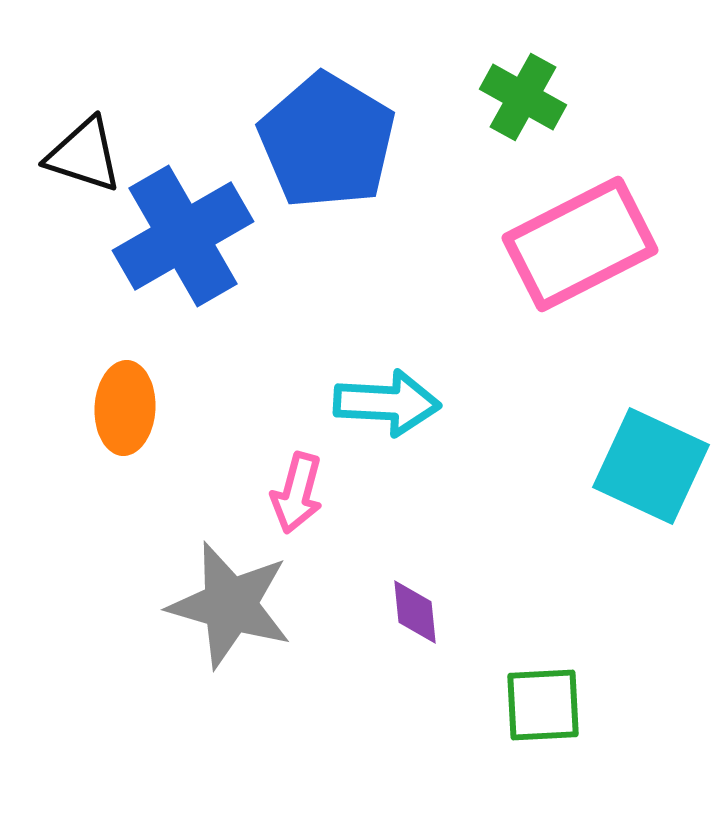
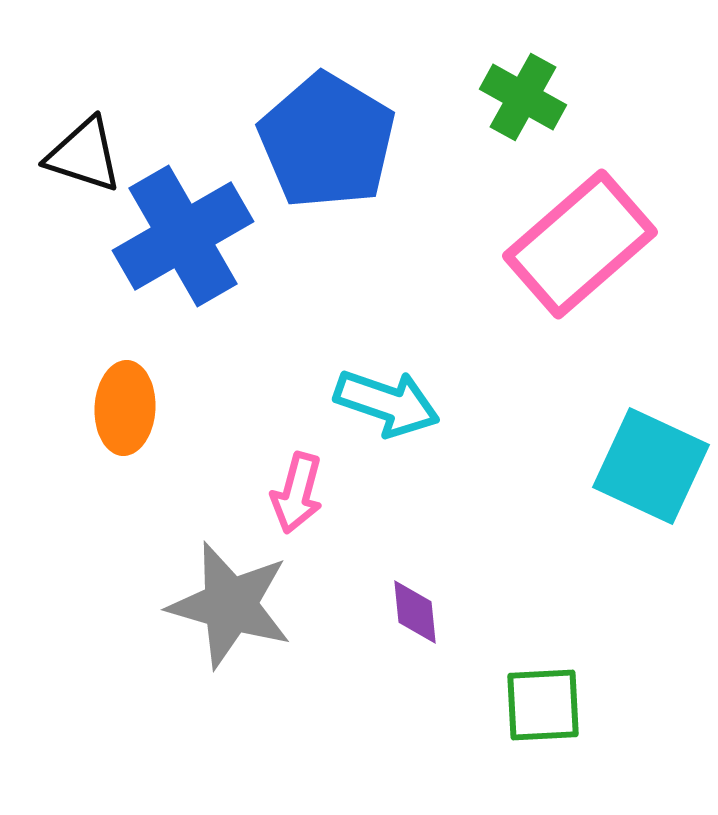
pink rectangle: rotated 14 degrees counterclockwise
cyan arrow: rotated 16 degrees clockwise
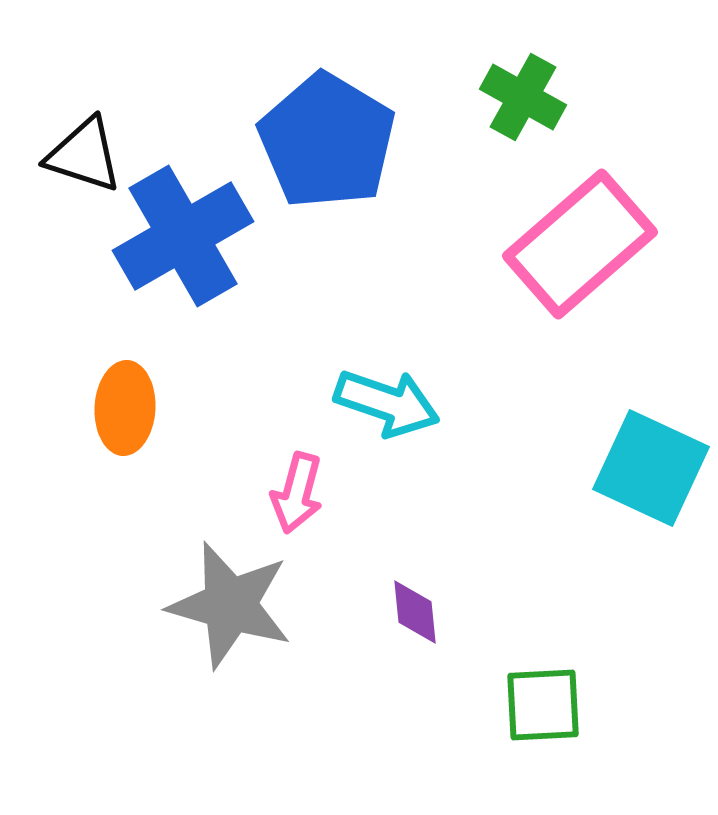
cyan square: moved 2 px down
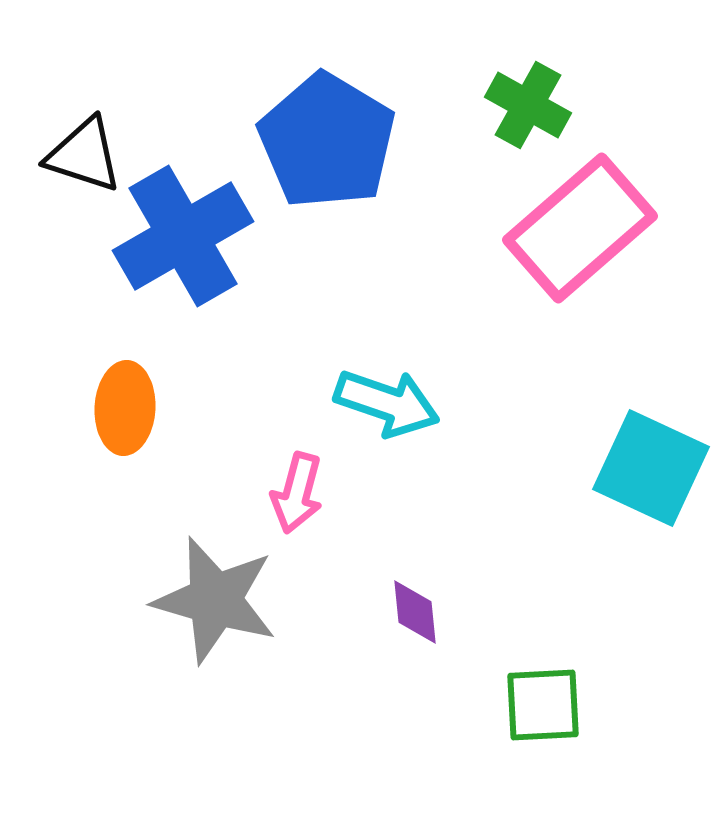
green cross: moved 5 px right, 8 px down
pink rectangle: moved 16 px up
gray star: moved 15 px left, 5 px up
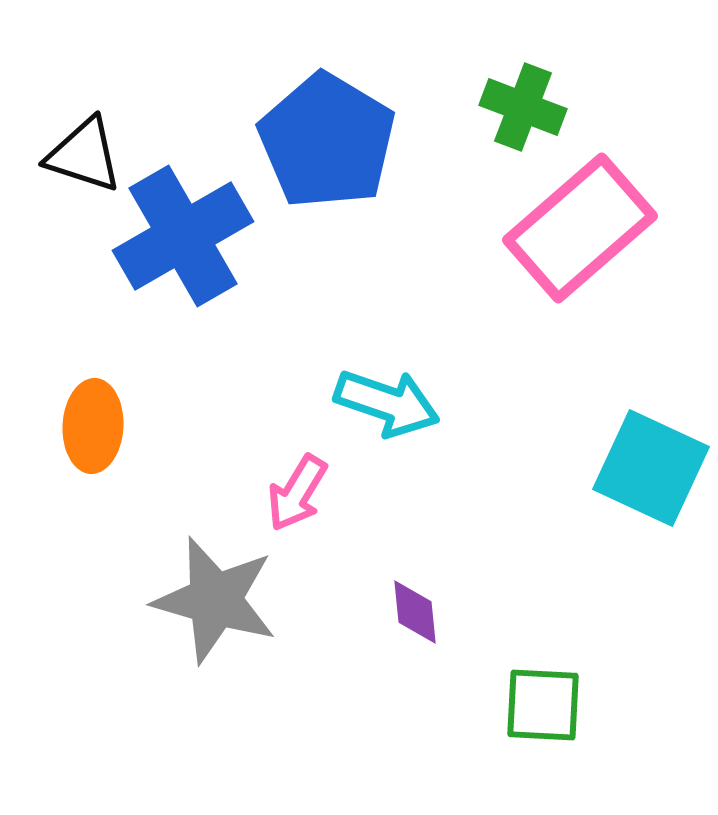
green cross: moved 5 px left, 2 px down; rotated 8 degrees counterclockwise
orange ellipse: moved 32 px left, 18 px down
pink arrow: rotated 16 degrees clockwise
green square: rotated 6 degrees clockwise
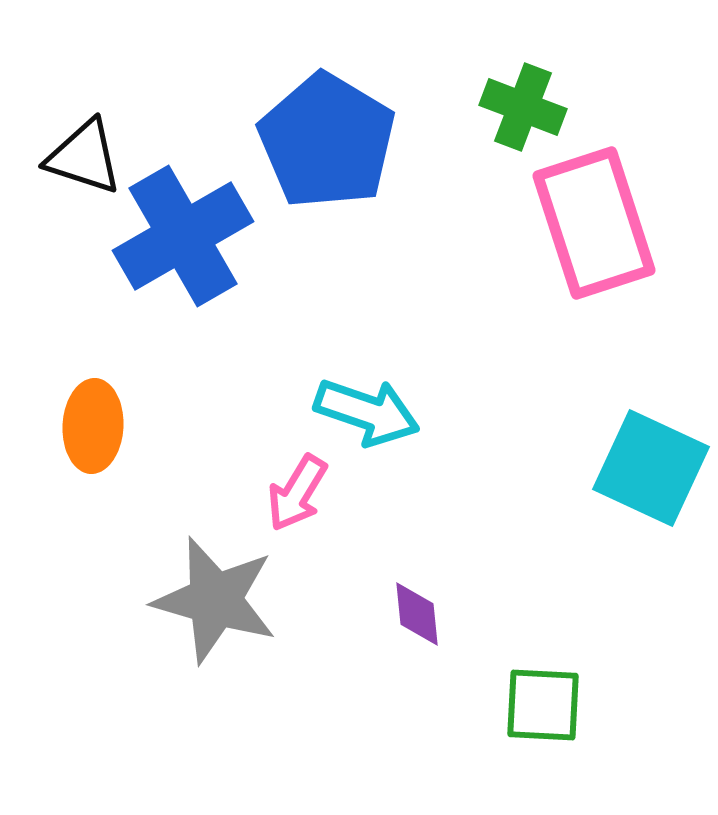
black triangle: moved 2 px down
pink rectangle: moved 14 px right, 5 px up; rotated 67 degrees counterclockwise
cyan arrow: moved 20 px left, 9 px down
purple diamond: moved 2 px right, 2 px down
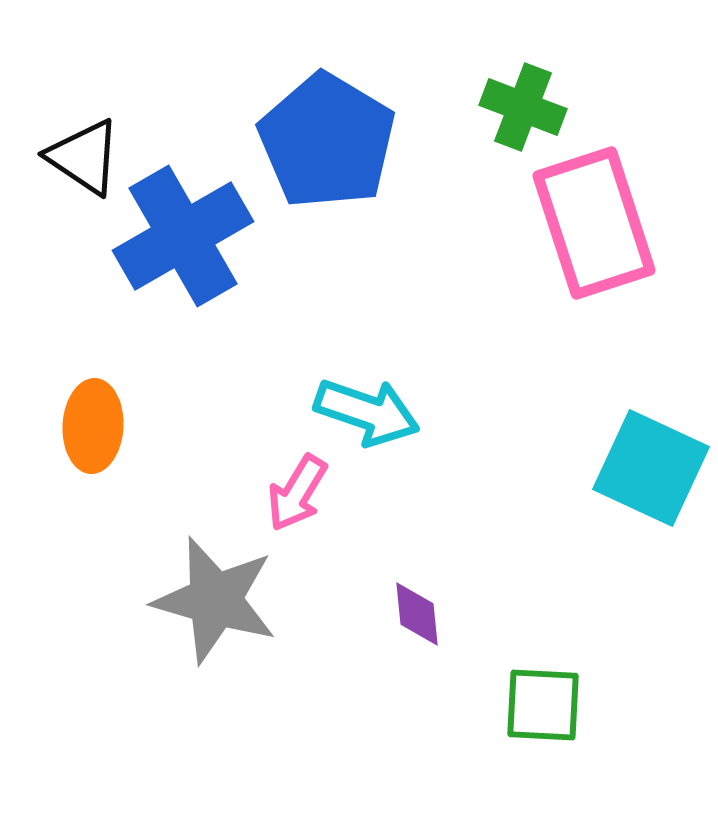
black triangle: rotated 16 degrees clockwise
